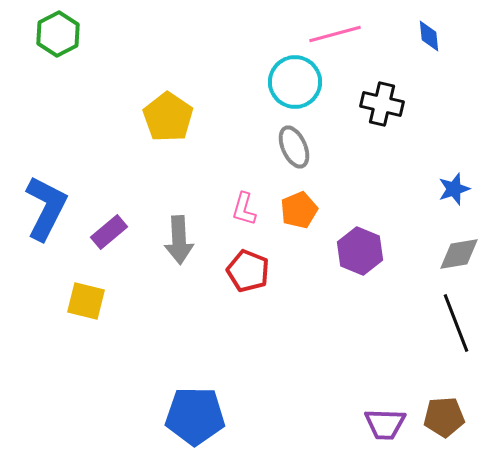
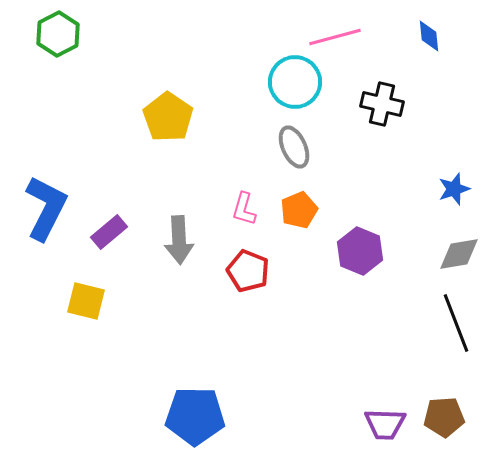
pink line: moved 3 px down
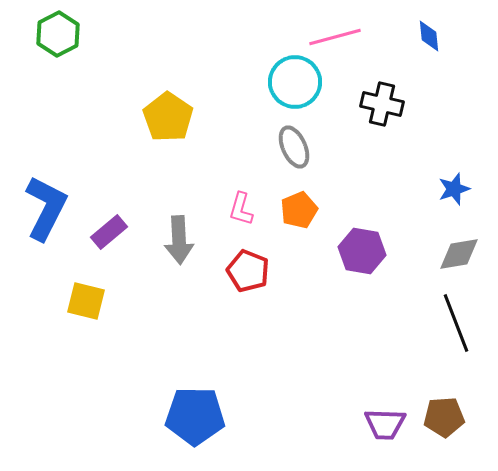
pink L-shape: moved 3 px left
purple hexagon: moved 2 px right; rotated 12 degrees counterclockwise
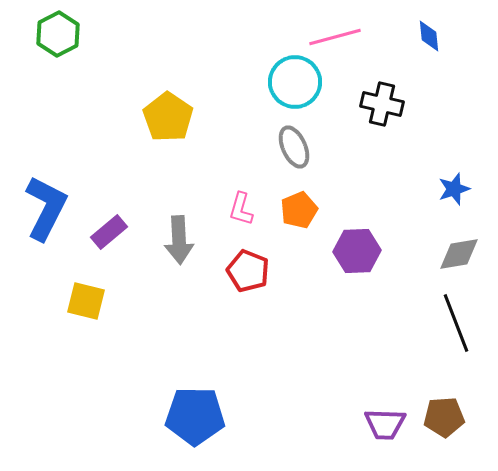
purple hexagon: moved 5 px left; rotated 12 degrees counterclockwise
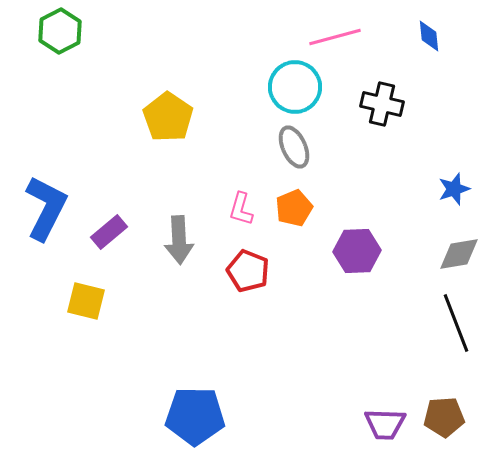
green hexagon: moved 2 px right, 3 px up
cyan circle: moved 5 px down
orange pentagon: moved 5 px left, 2 px up
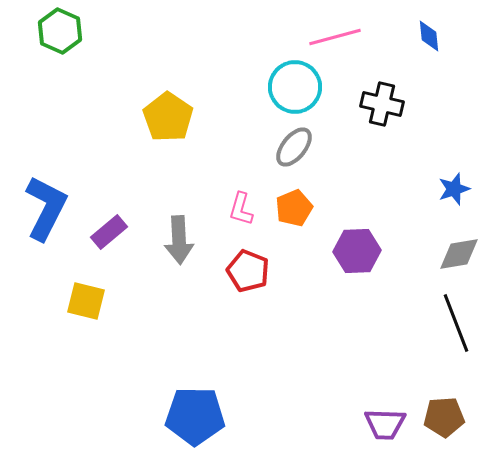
green hexagon: rotated 9 degrees counterclockwise
gray ellipse: rotated 63 degrees clockwise
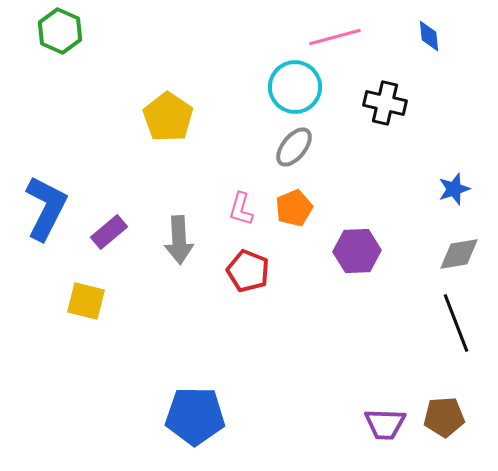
black cross: moved 3 px right, 1 px up
